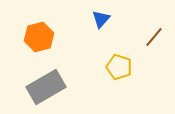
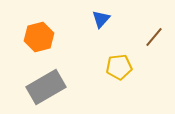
yellow pentagon: rotated 25 degrees counterclockwise
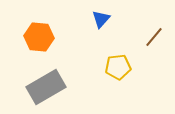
orange hexagon: rotated 20 degrees clockwise
yellow pentagon: moved 1 px left
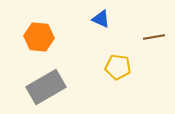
blue triangle: rotated 48 degrees counterclockwise
brown line: rotated 40 degrees clockwise
yellow pentagon: rotated 15 degrees clockwise
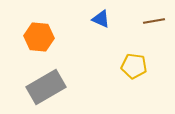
brown line: moved 16 px up
yellow pentagon: moved 16 px right, 1 px up
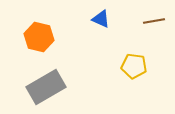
orange hexagon: rotated 8 degrees clockwise
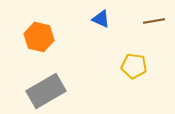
gray rectangle: moved 4 px down
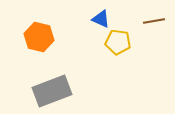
yellow pentagon: moved 16 px left, 24 px up
gray rectangle: moved 6 px right; rotated 9 degrees clockwise
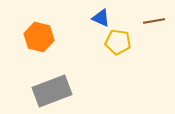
blue triangle: moved 1 px up
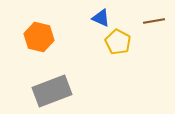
yellow pentagon: rotated 20 degrees clockwise
